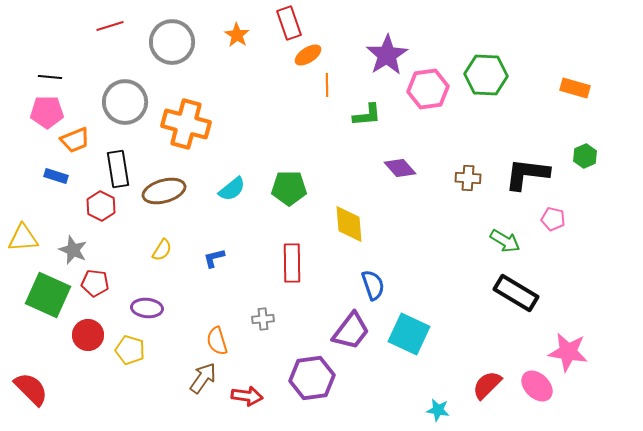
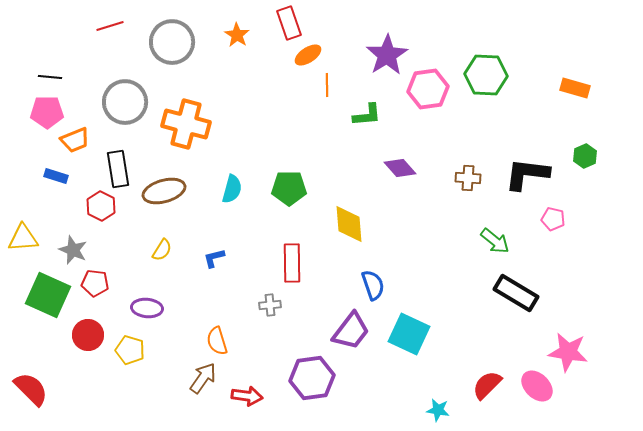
cyan semicircle at (232, 189): rotated 36 degrees counterclockwise
green arrow at (505, 241): moved 10 px left; rotated 8 degrees clockwise
gray cross at (263, 319): moved 7 px right, 14 px up
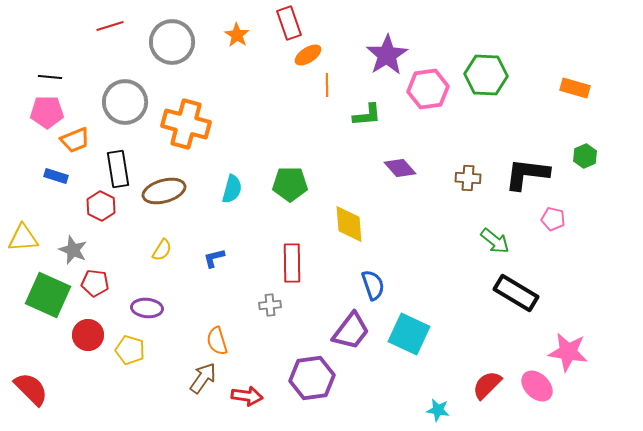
green pentagon at (289, 188): moved 1 px right, 4 px up
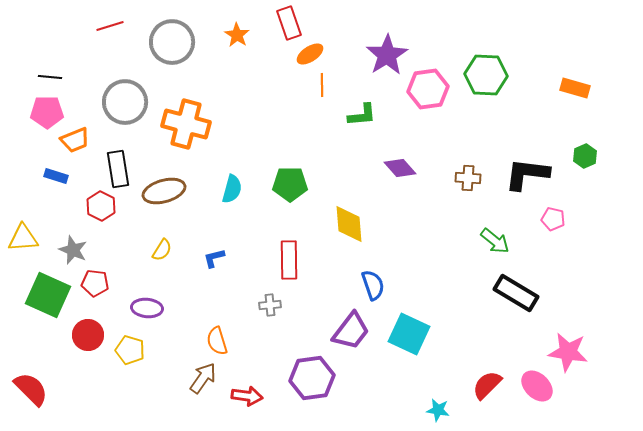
orange ellipse at (308, 55): moved 2 px right, 1 px up
orange line at (327, 85): moved 5 px left
green L-shape at (367, 115): moved 5 px left
red rectangle at (292, 263): moved 3 px left, 3 px up
